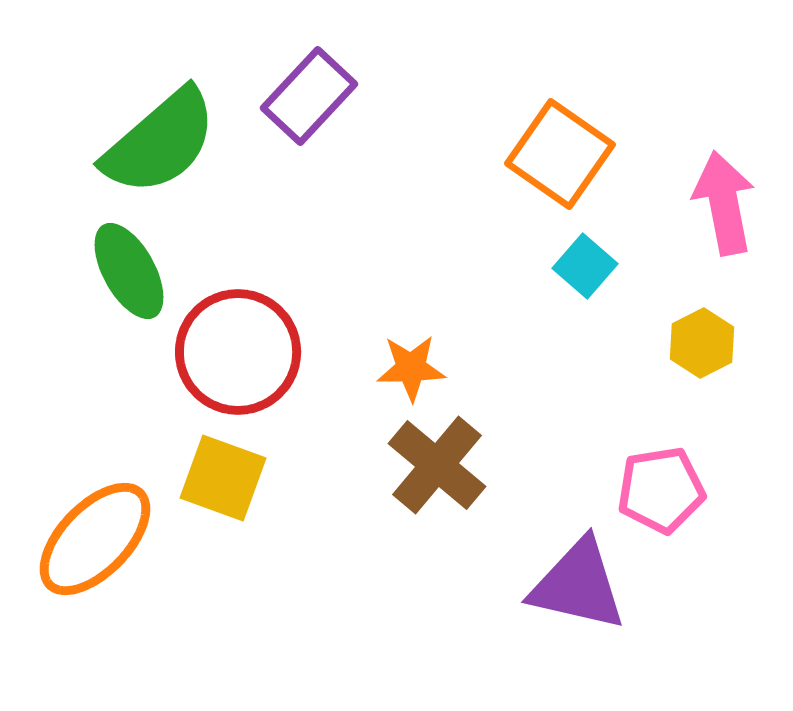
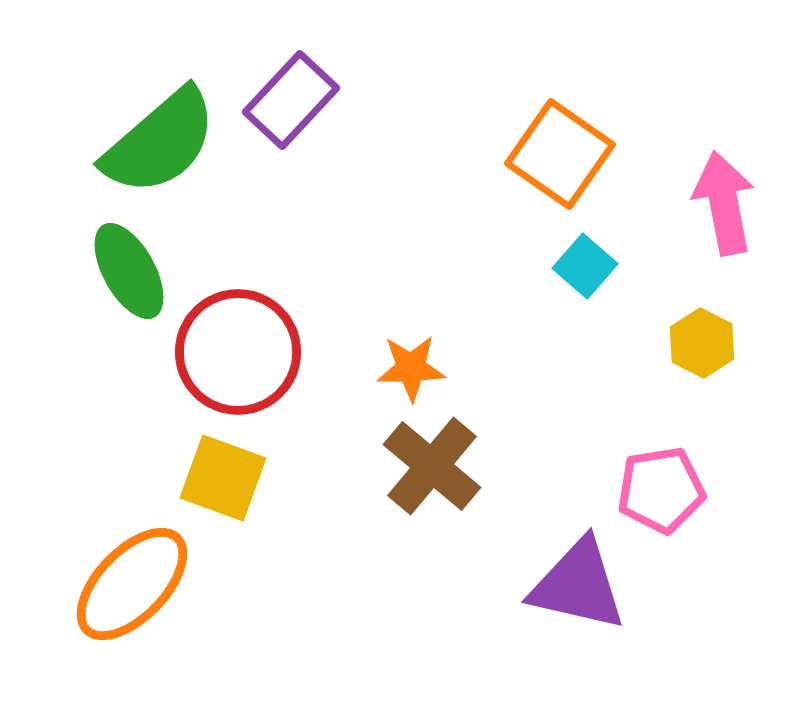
purple rectangle: moved 18 px left, 4 px down
yellow hexagon: rotated 6 degrees counterclockwise
brown cross: moved 5 px left, 1 px down
orange ellipse: moved 37 px right, 45 px down
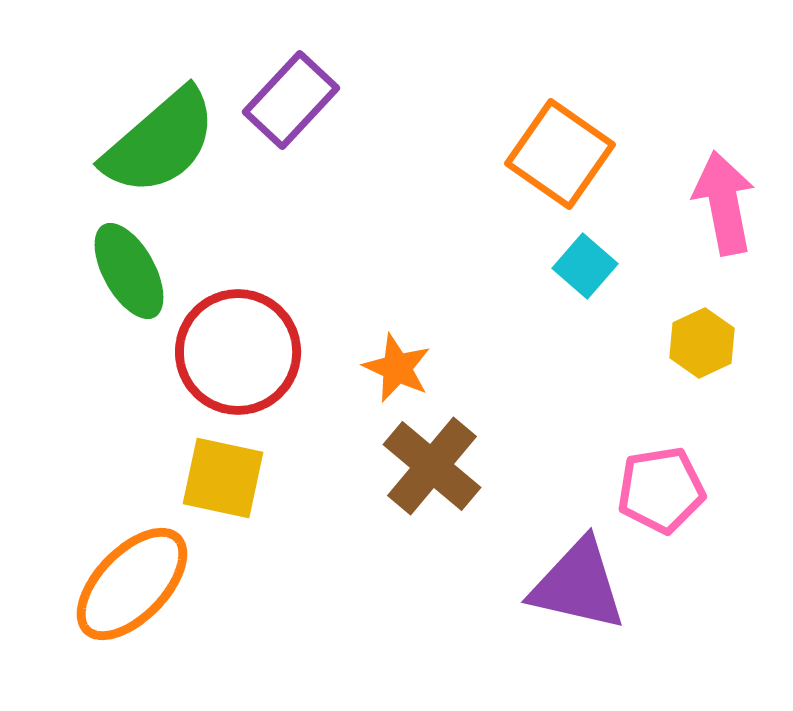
yellow hexagon: rotated 8 degrees clockwise
orange star: moved 14 px left; rotated 26 degrees clockwise
yellow square: rotated 8 degrees counterclockwise
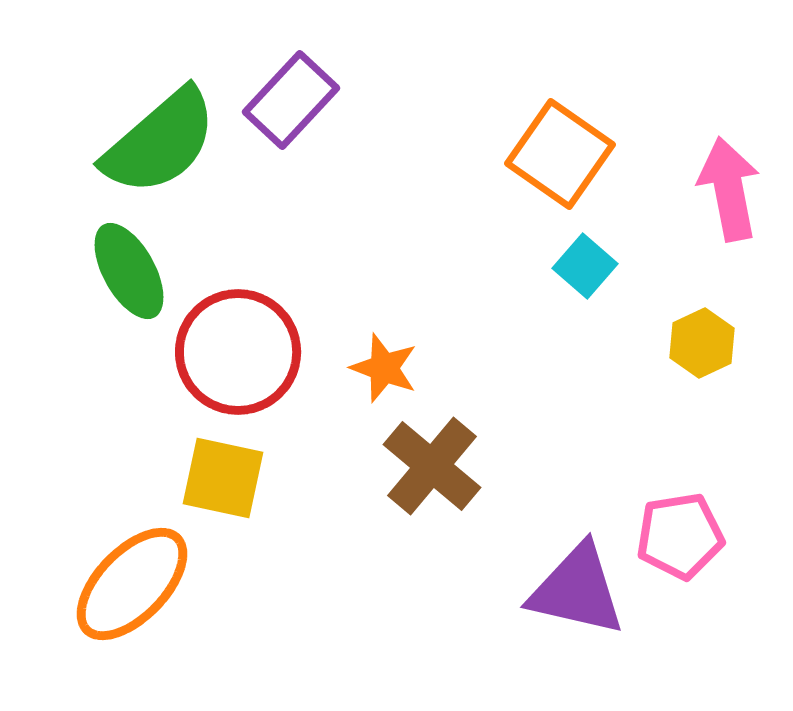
pink arrow: moved 5 px right, 14 px up
orange star: moved 13 px left; rotated 4 degrees counterclockwise
pink pentagon: moved 19 px right, 46 px down
purple triangle: moved 1 px left, 5 px down
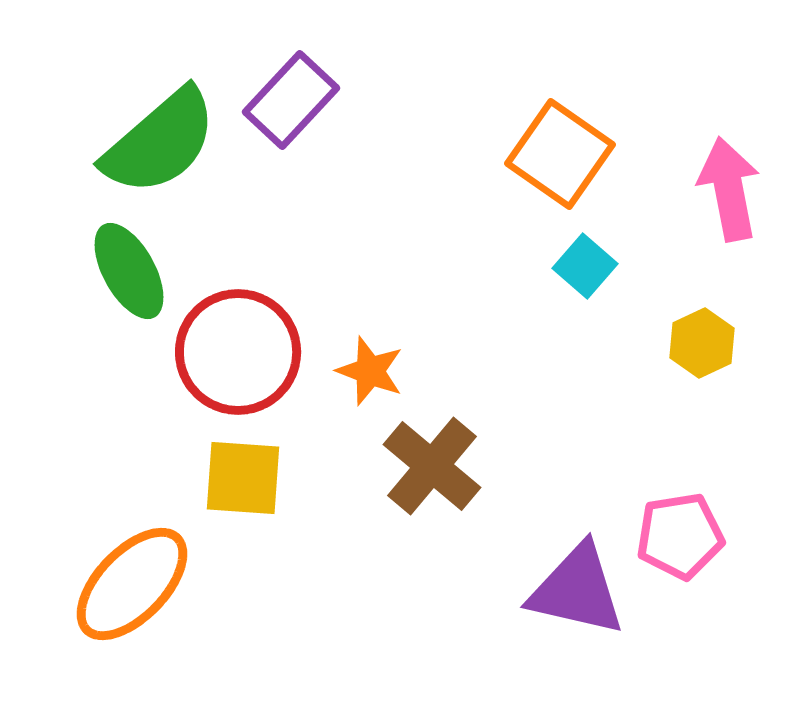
orange star: moved 14 px left, 3 px down
yellow square: moved 20 px right; rotated 8 degrees counterclockwise
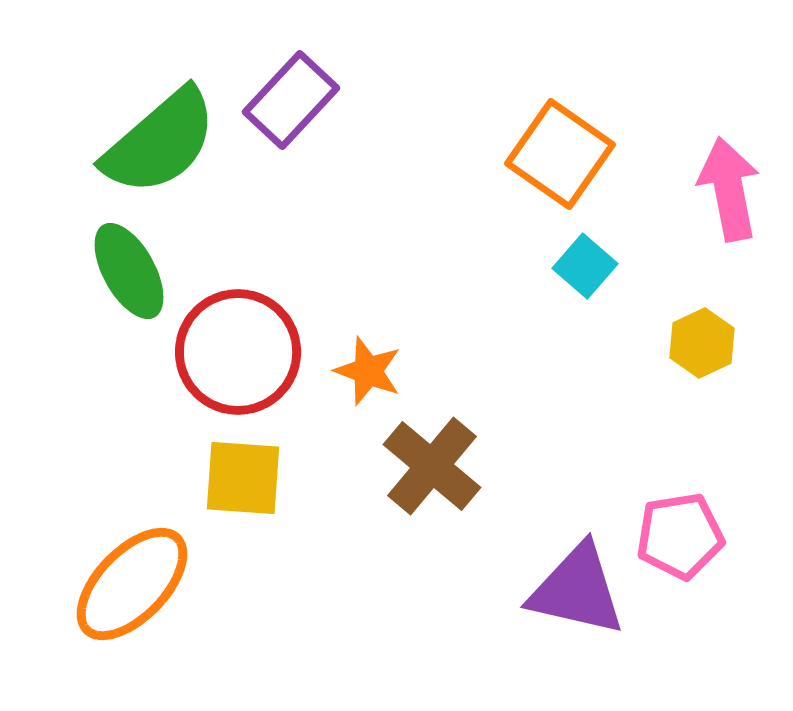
orange star: moved 2 px left
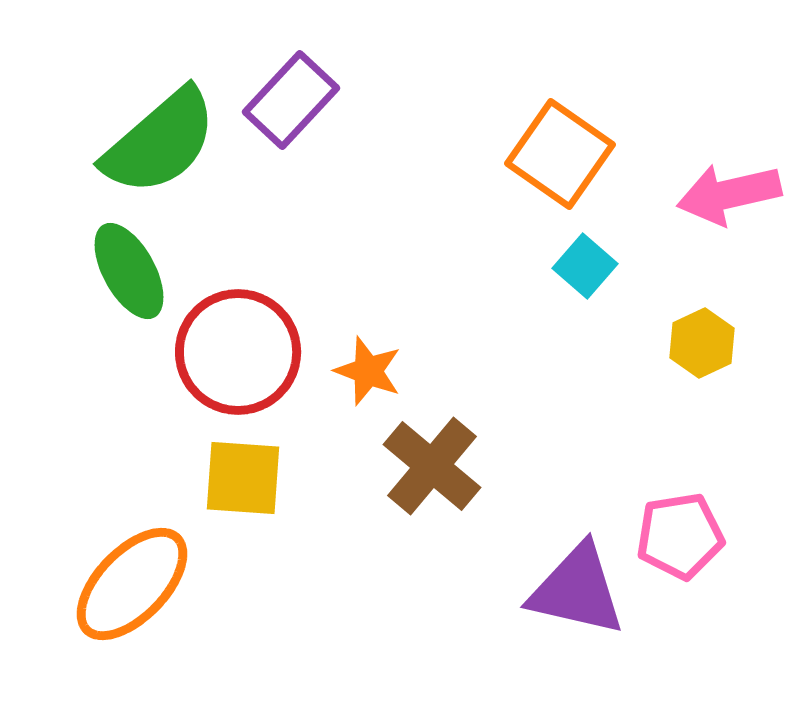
pink arrow: moved 5 px down; rotated 92 degrees counterclockwise
